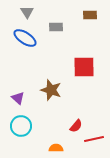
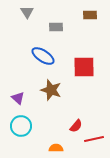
blue ellipse: moved 18 px right, 18 px down
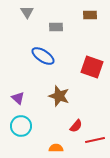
red square: moved 8 px right; rotated 20 degrees clockwise
brown star: moved 8 px right, 6 px down
red line: moved 1 px right, 1 px down
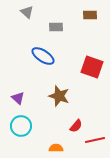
gray triangle: rotated 16 degrees counterclockwise
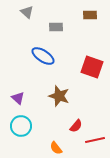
orange semicircle: rotated 128 degrees counterclockwise
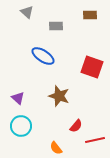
gray rectangle: moved 1 px up
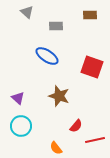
blue ellipse: moved 4 px right
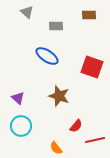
brown rectangle: moved 1 px left
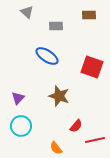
purple triangle: rotated 32 degrees clockwise
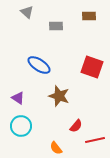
brown rectangle: moved 1 px down
blue ellipse: moved 8 px left, 9 px down
purple triangle: rotated 40 degrees counterclockwise
